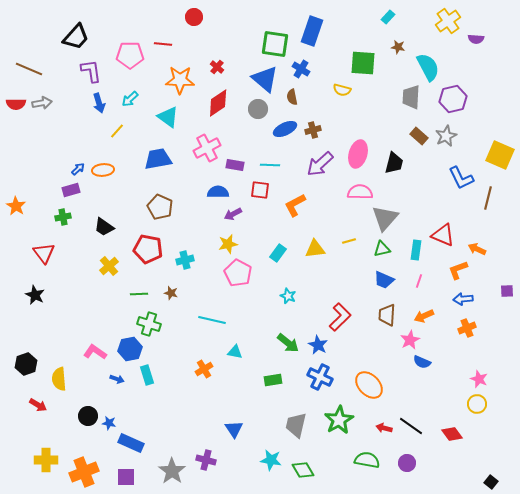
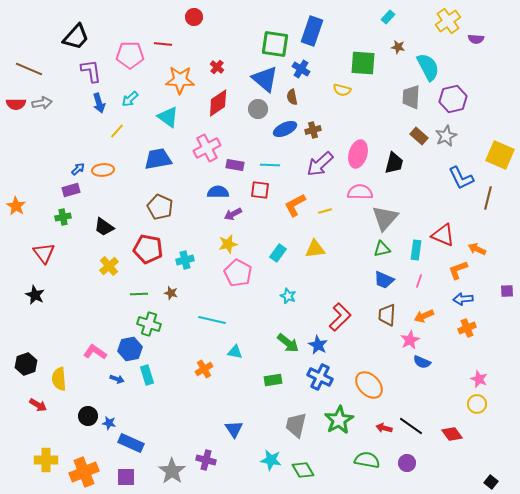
yellow line at (349, 241): moved 24 px left, 30 px up
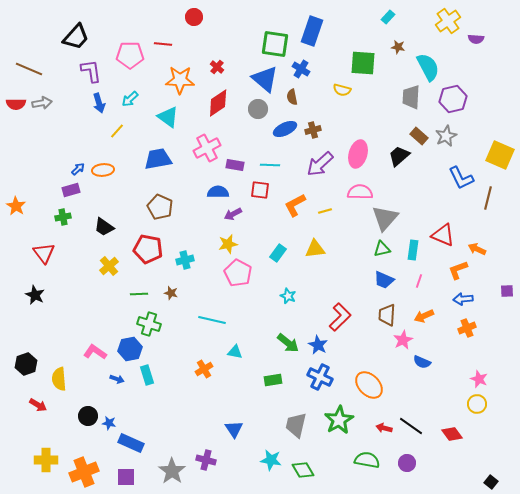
black trapezoid at (394, 163): moved 5 px right, 7 px up; rotated 145 degrees counterclockwise
cyan rectangle at (416, 250): moved 3 px left
pink star at (410, 340): moved 7 px left
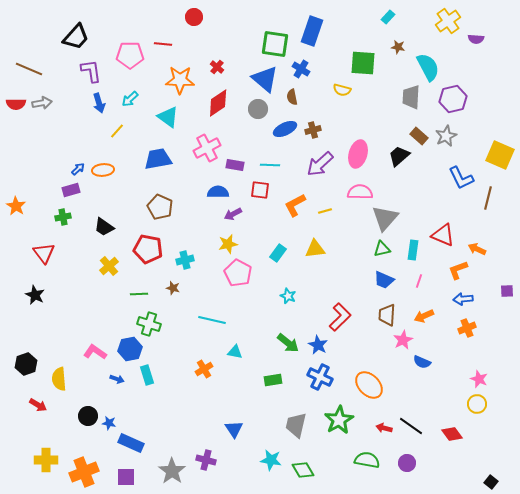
brown star at (171, 293): moved 2 px right, 5 px up
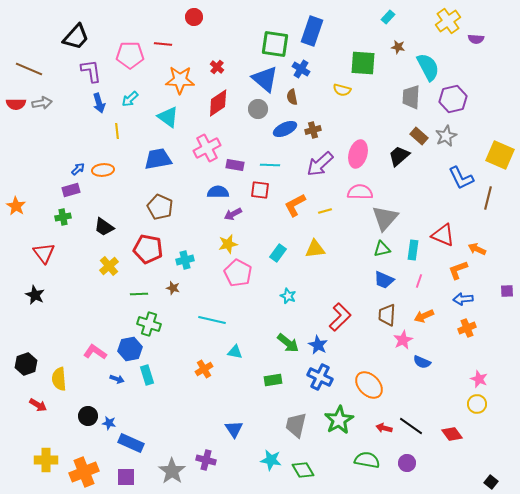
yellow line at (117, 131): rotated 49 degrees counterclockwise
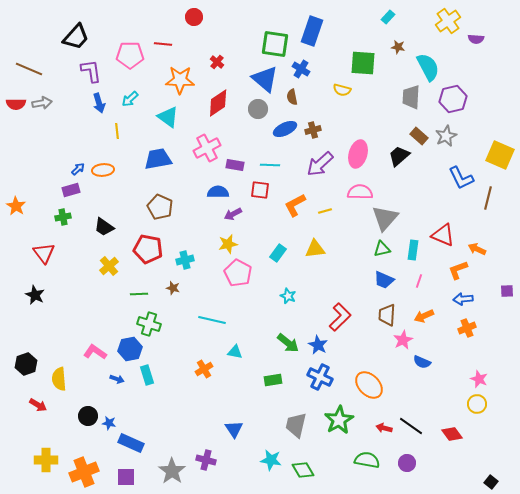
red cross at (217, 67): moved 5 px up
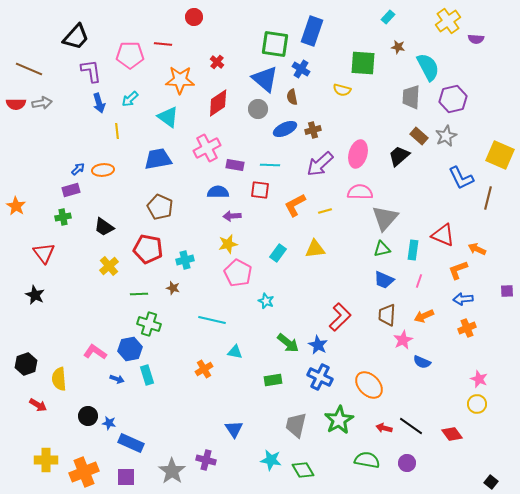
purple arrow at (233, 214): moved 1 px left, 2 px down; rotated 24 degrees clockwise
cyan star at (288, 296): moved 22 px left, 5 px down
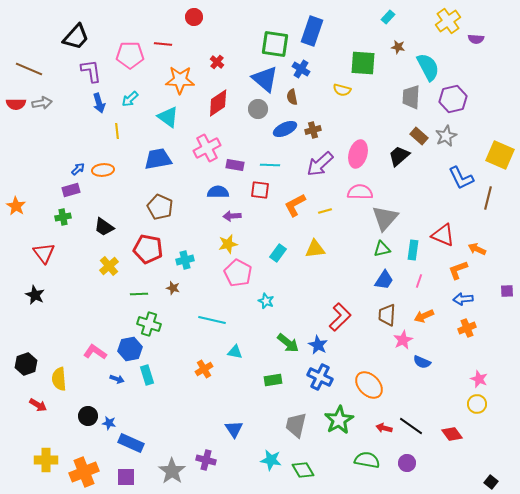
blue trapezoid at (384, 280): rotated 80 degrees counterclockwise
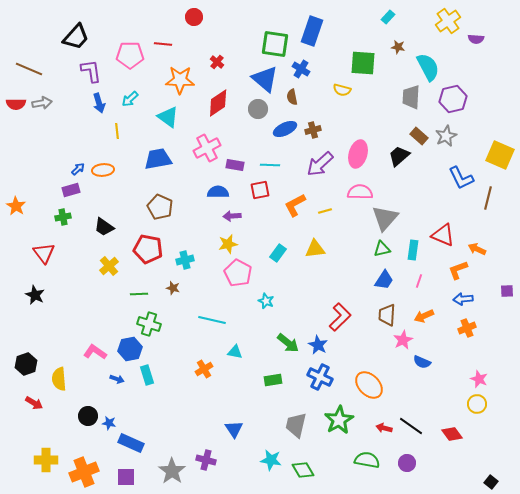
red square at (260, 190): rotated 18 degrees counterclockwise
red arrow at (38, 405): moved 4 px left, 2 px up
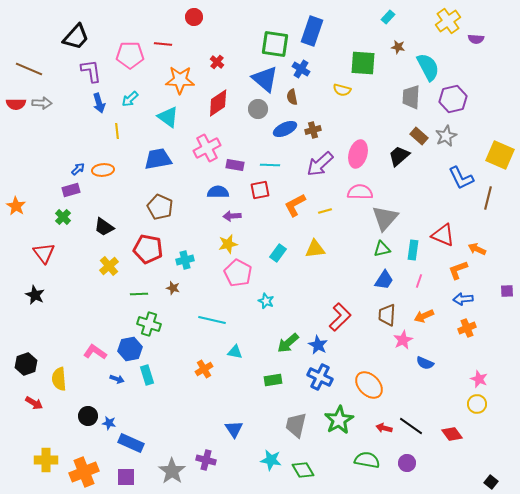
gray arrow at (42, 103): rotated 12 degrees clockwise
green cross at (63, 217): rotated 35 degrees counterclockwise
green arrow at (288, 343): rotated 100 degrees clockwise
blue semicircle at (422, 362): moved 3 px right, 1 px down
